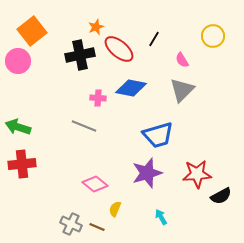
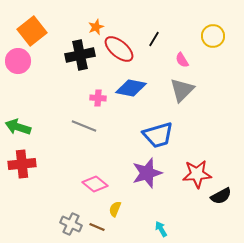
cyan arrow: moved 12 px down
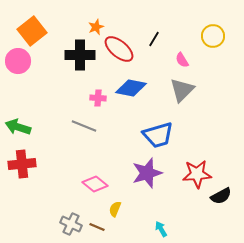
black cross: rotated 12 degrees clockwise
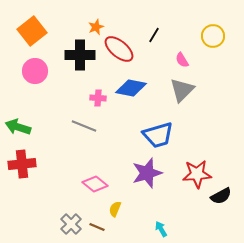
black line: moved 4 px up
pink circle: moved 17 px right, 10 px down
gray cross: rotated 20 degrees clockwise
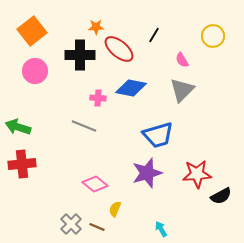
orange star: rotated 21 degrees clockwise
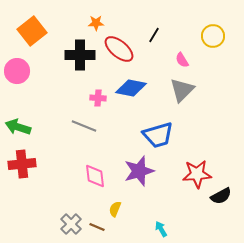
orange star: moved 4 px up
pink circle: moved 18 px left
purple star: moved 8 px left, 2 px up
pink diamond: moved 8 px up; rotated 45 degrees clockwise
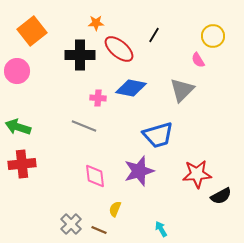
pink semicircle: moved 16 px right
brown line: moved 2 px right, 3 px down
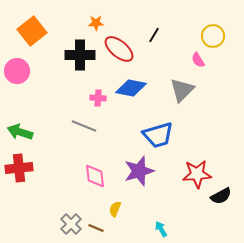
green arrow: moved 2 px right, 5 px down
red cross: moved 3 px left, 4 px down
brown line: moved 3 px left, 2 px up
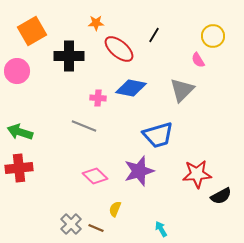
orange square: rotated 8 degrees clockwise
black cross: moved 11 px left, 1 px down
pink diamond: rotated 40 degrees counterclockwise
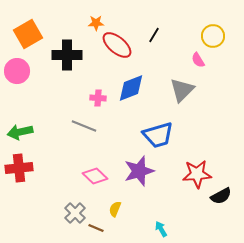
orange square: moved 4 px left, 3 px down
red ellipse: moved 2 px left, 4 px up
black cross: moved 2 px left, 1 px up
blue diamond: rotated 32 degrees counterclockwise
green arrow: rotated 30 degrees counterclockwise
gray cross: moved 4 px right, 11 px up
